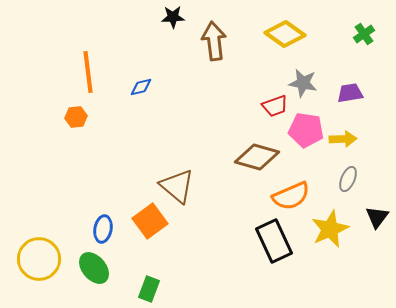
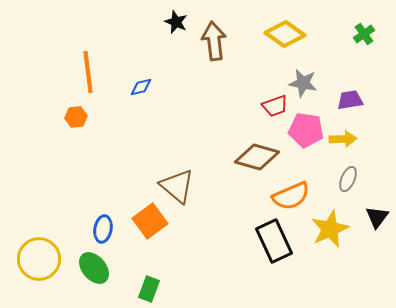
black star: moved 3 px right, 5 px down; rotated 25 degrees clockwise
purple trapezoid: moved 7 px down
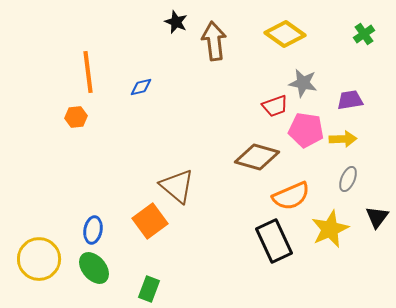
blue ellipse: moved 10 px left, 1 px down
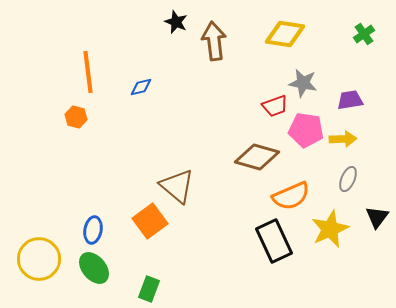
yellow diamond: rotated 27 degrees counterclockwise
orange hexagon: rotated 20 degrees clockwise
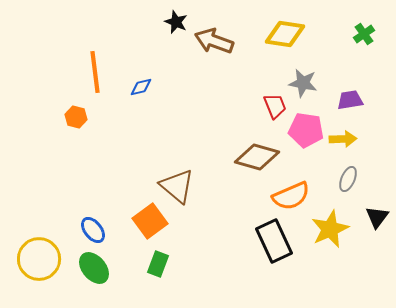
brown arrow: rotated 63 degrees counterclockwise
orange line: moved 7 px right
red trapezoid: rotated 92 degrees counterclockwise
blue ellipse: rotated 48 degrees counterclockwise
green rectangle: moved 9 px right, 25 px up
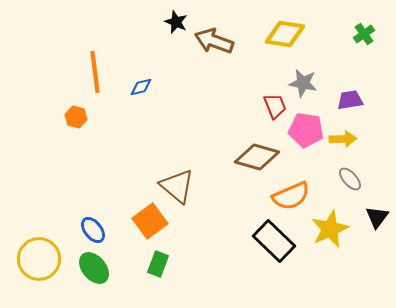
gray ellipse: moved 2 px right; rotated 65 degrees counterclockwise
black rectangle: rotated 21 degrees counterclockwise
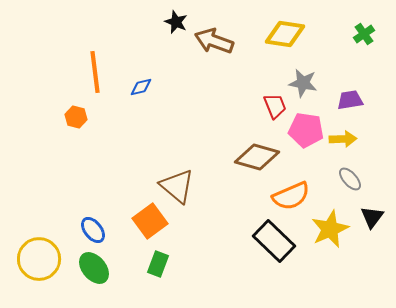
black triangle: moved 5 px left
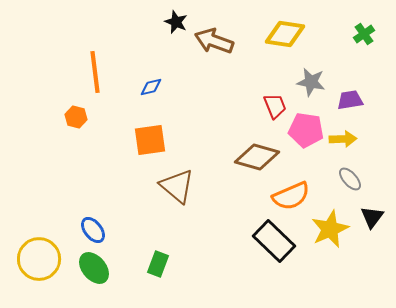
gray star: moved 8 px right, 1 px up
blue diamond: moved 10 px right
orange square: moved 81 px up; rotated 28 degrees clockwise
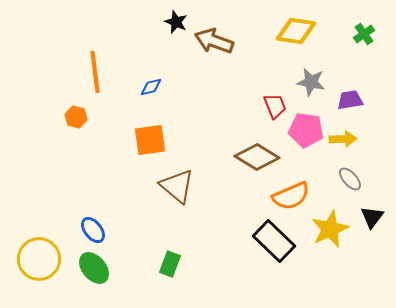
yellow diamond: moved 11 px right, 3 px up
brown diamond: rotated 15 degrees clockwise
green rectangle: moved 12 px right
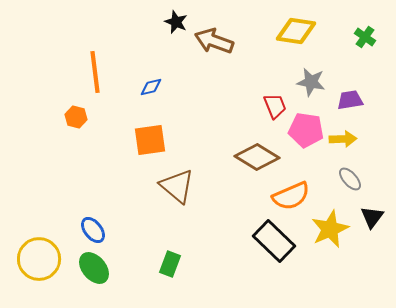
green cross: moved 1 px right, 3 px down; rotated 20 degrees counterclockwise
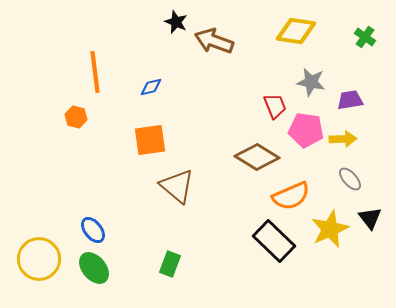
black triangle: moved 2 px left, 1 px down; rotated 15 degrees counterclockwise
